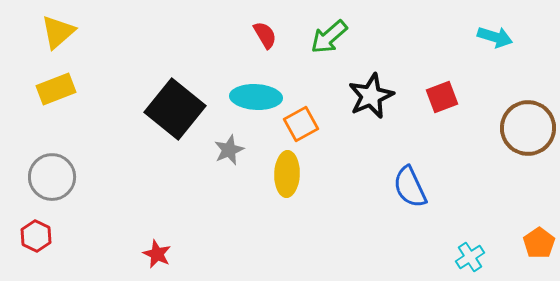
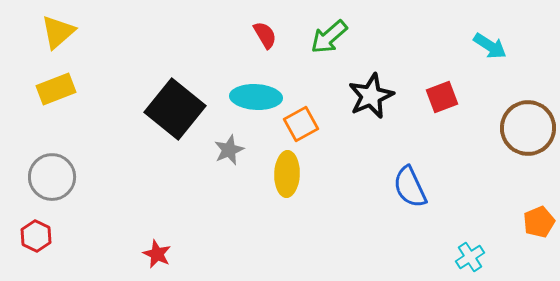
cyan arrow: moved 5 px left, 9 px down; rotated 16 degrees clockwise
orange pentagon: moved 21 px up; rotated 12 degrees clockwise
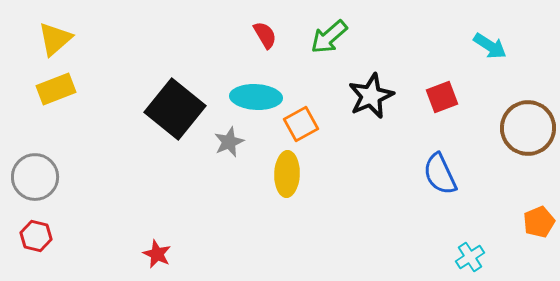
yellow triangle: moved 3 px left, 7 px down
gray star: moved 8 px up
gray circle: moved 17 px left
blue semicircle: moved 30 px right, 13 px up
red hexagon: rotated 12 degrees counterclockwise
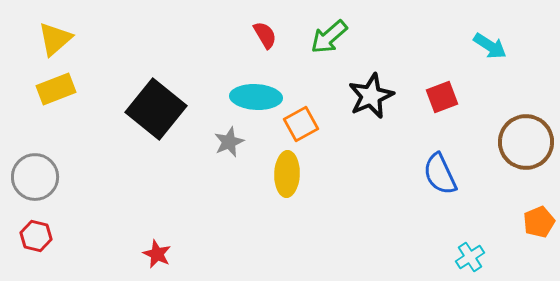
black square: moved 19 px left
brown circle: moved 2 px left, 14 px down
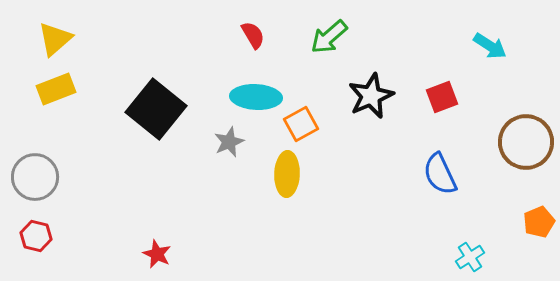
red semicircle: moved 12 px left
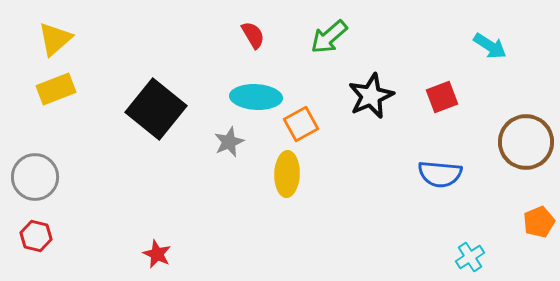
blue semicircle: rotated 60 degrees counterclockwise
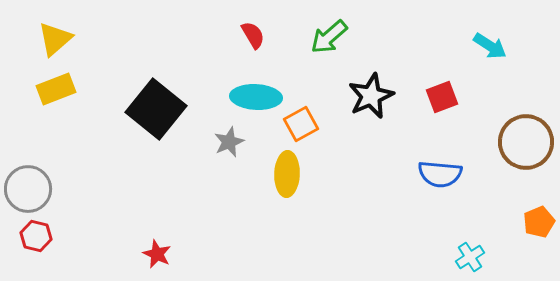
gray circle: moved 7 px left, 12 px down
